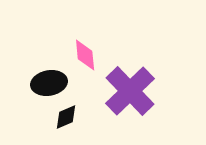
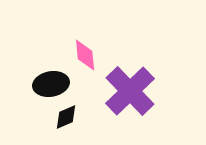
black ellipse: moved 2 px right, 1 px down
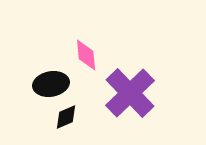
pink diamond: moved 1 px right
purple cross: moved 2 px down
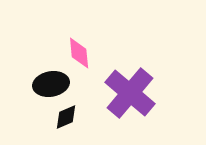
pink diamond: moved 7 px left, 2 px up
purple cross: rotated 6 degrees counterclockwise
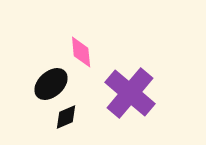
pink diamond: moved 2 px right, 1 px up
black ellipse: rotated 32 degrees counterclockwise
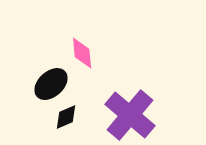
pink diamond: moved 1 px right, 1 px down
purple cross: moved 22 px down
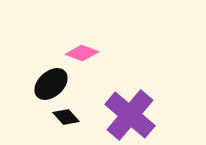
pink diamond: rotated 64 degrees counterclockwise
black diamond: rotated 72 degrees clockwise
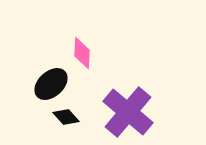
pink diamond: rotated 72 degrees clockwise
purple cross: moved 2 px left, 3 px up
